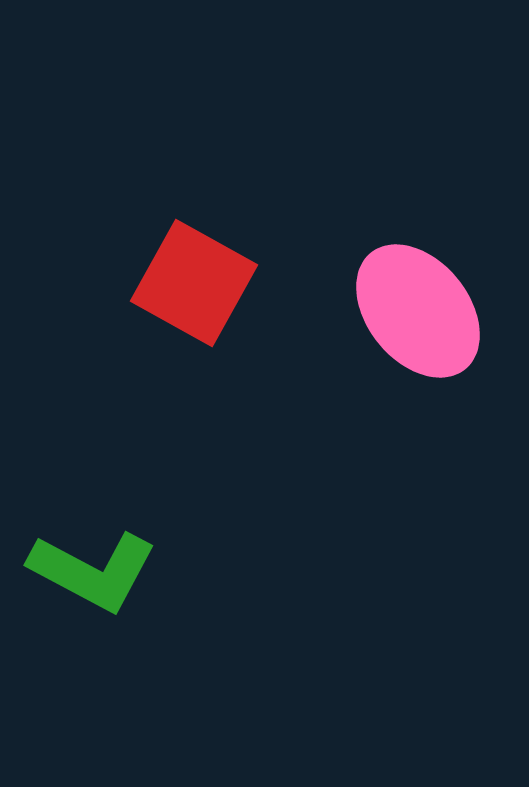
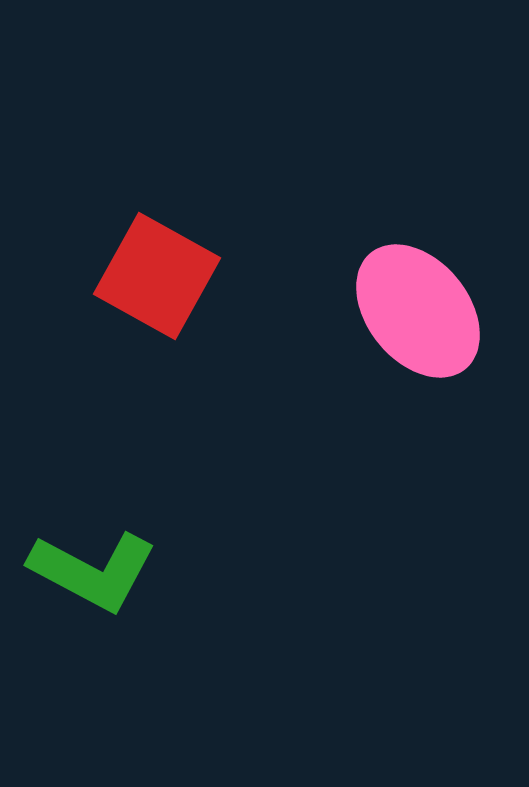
red square: moved 37 px left, 7 px up
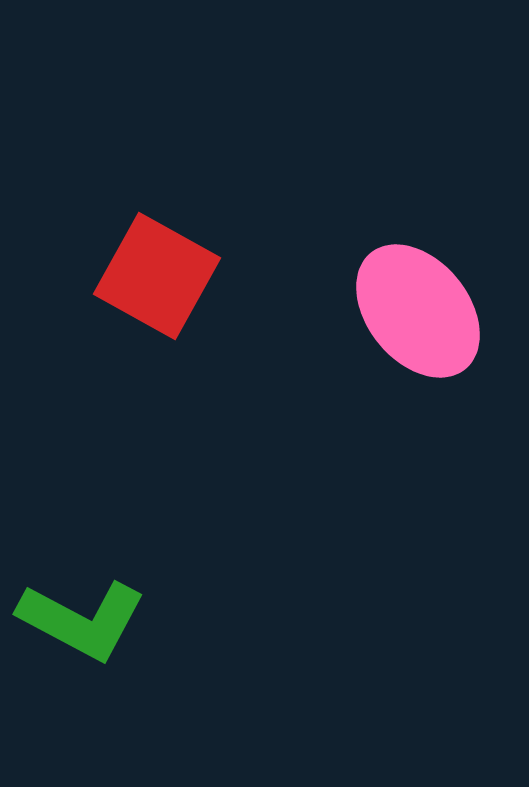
green L-shape: moved 11 px left, 49 px down
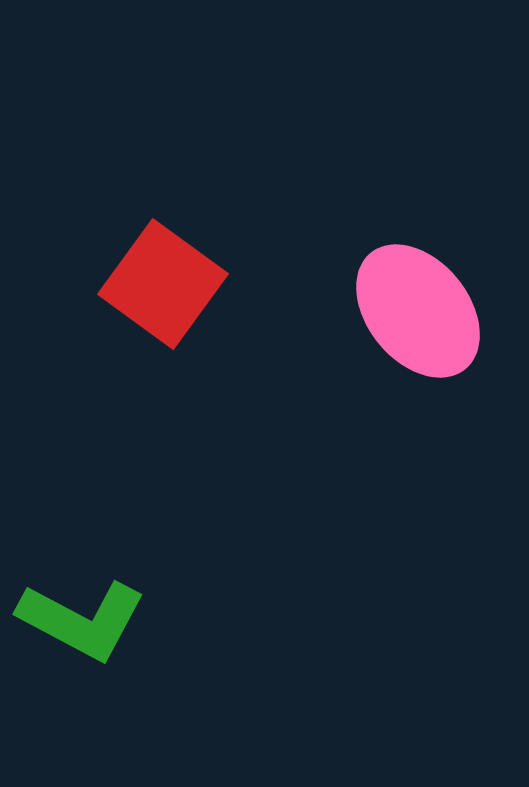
red square: moved 6 px right, 8 px down; rotated 7 degrees clockwise
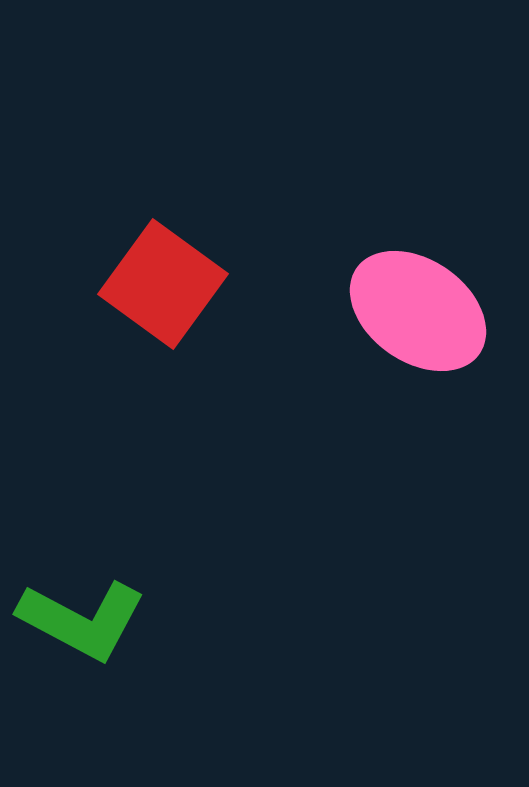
pink ellipse: rotated 16 degrees counterclockwise
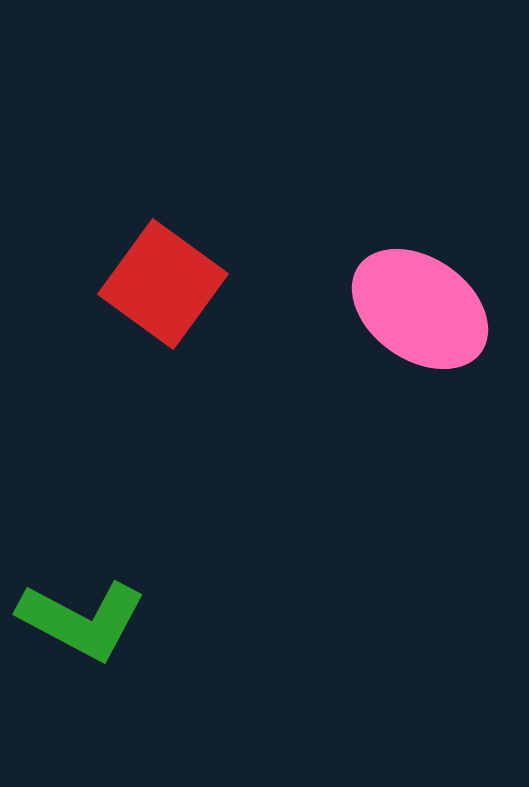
pink ellipse: moved 2 px right, 2 px up
